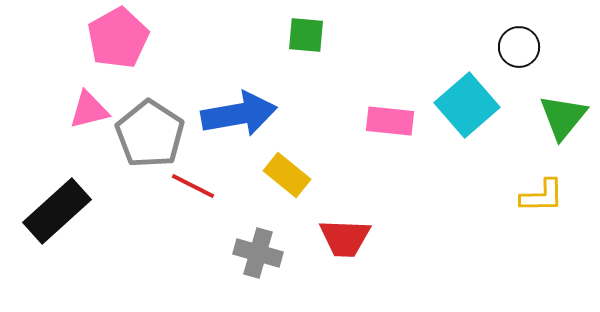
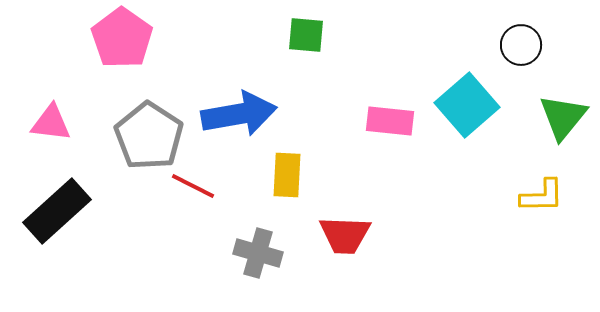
pink pentagon: moved 4 px right; rotated 8 degrees counterclockwise
black circle: moved 2 px right, 2 px up
pink triangle: moved 38 px left, 13 px down; rotated 21 degrees clockwise
gray pentagon: moved 1 px left, 2 px down
yellow rectangle: rotated 54 degrees clockwise
red trapezoid: moved 3 px up
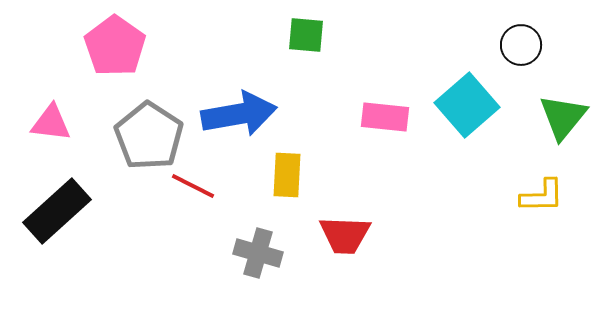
pink pentagon: moved 7 px left, 8 px down
pink rectangle: moved 5 px left, 4 px up
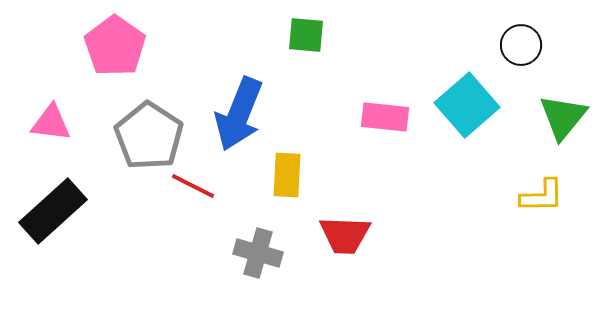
blue arrow: rotated 122 degrees clockwise
black rectangle: moved 4 px left
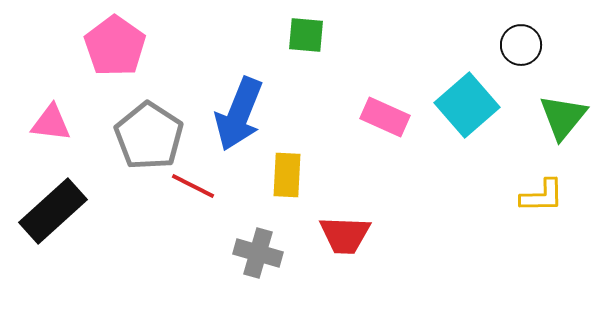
pink rectangle: rotated 18 degrees clockwise
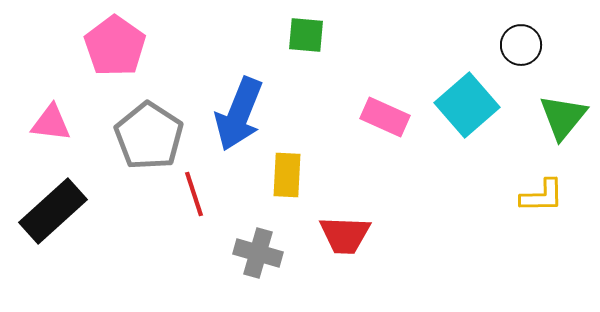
red line: moved 1 px right, 8 px down; rotated 45 degrees clockwise
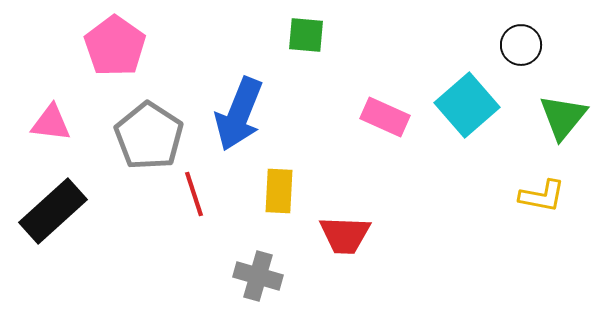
yellow rectangle: moved 8 px left, 16 px down
yellow L-shape: rotated 12 degrees clockwise
gray cross: moved 23 px down
